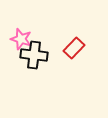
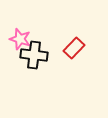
pink star: moved 1 px left
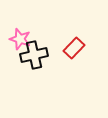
black cross: rotated 20 degrees counterclockwise
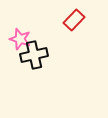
red rectangle: moved 28 px up
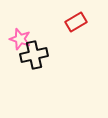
red rectangle: moved 2 px right, 2 px down; rotated 15 degrees clockwise
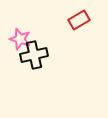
red rectangle: moved 3 px right, 2 px up
